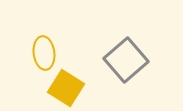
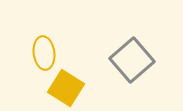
gray square: moved 6 px right
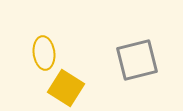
gray square: moved 5 px right; rotated 27 degrees clockwise
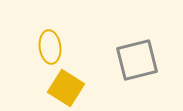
yellow ellipse: moved 6 px right, 6 px up
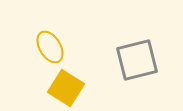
yellow ellipse: rotated 24 degrees counterclockwise
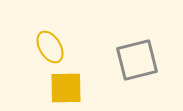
yellow square: rotated 33 degrees counterclockwise
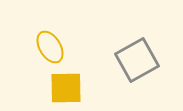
gray square: rotated 15 degrees counterclockwise
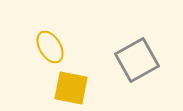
yellow square: moved 5 px right; rotated 12 degrees clockwise
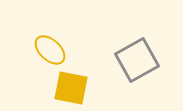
yellow ellipse: moved 3 px down; rotated 16 degrees counterclockwise
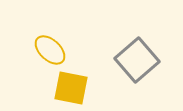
gray square: rotated 12 degrees counterclockwise
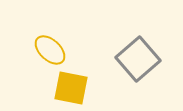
gray square: moved 1 px right, 1 px up
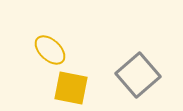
gray square: moved 16 px down
